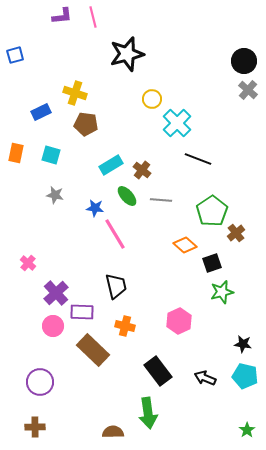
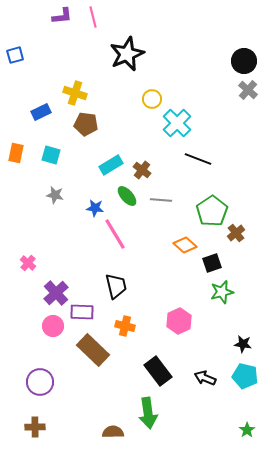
black star at (127, 54): rotated 8 degrees counterclockwise
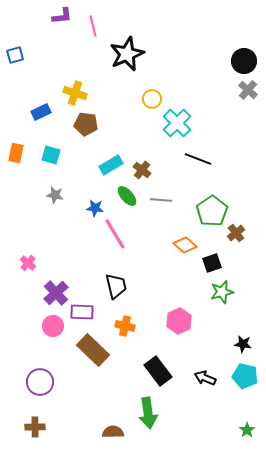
pink line at (93, 17): moved 9 px down
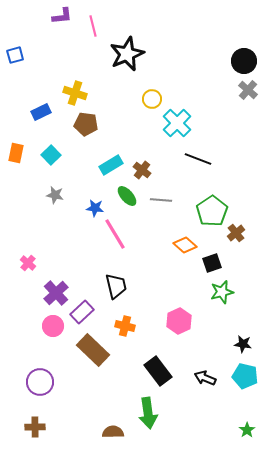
cyan square at (51, 155): rotated 30 degrees clockwise
purple rectangle at (82, 312): rotated 45 degrees counterclockwise
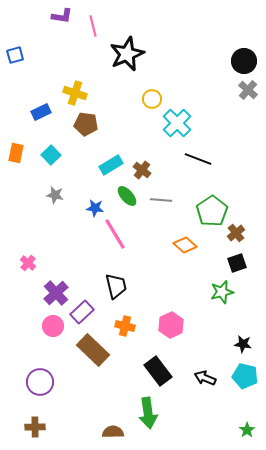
purple L-shape at (62, 16): rotated 15 degrees clockwise
black square at (212, 263): moved 25 px right
pink hexagon at (179, 321): moved 8 px left, 4 px down
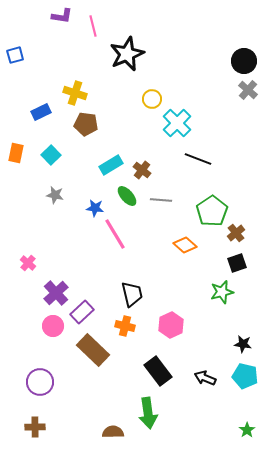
black trapezoid at (116, 286): moved 16 px right, 8 px down
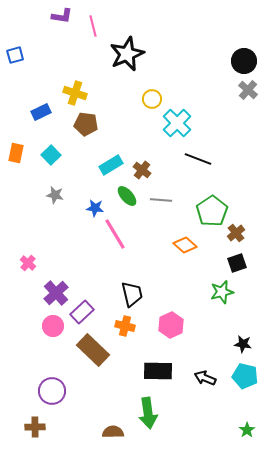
black rectangle at (158, 371): rotated 52 degrees counterclockwise
purple circle at (40, 382): moved 12 px right, 9 px down
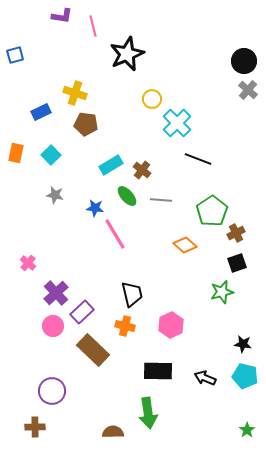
brown cross at (236, 233): rotated 12 degrees clockwise
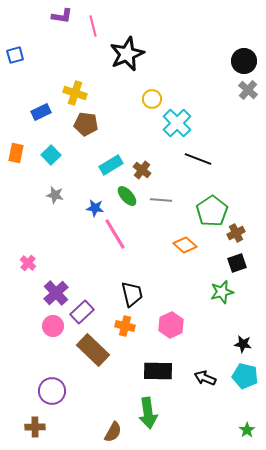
brown semicircle at (113, 432): rotated 120 degrees clockwise
